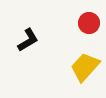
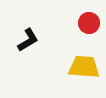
yellow trapezoid: moved 1 px left; rotated 52 degrees clockwise
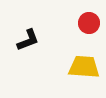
black L-shape: rotated 10 degrees clockwise
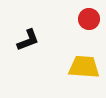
red circle: moved 4 px up
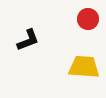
red circle: moved 1 px left
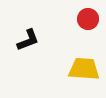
yellow trapezoid: moved 2 px down
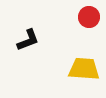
red circle: moved 1 px right, 2 px up
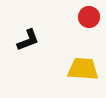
yellow trapezoid: moved 1 px left
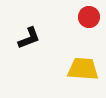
black L-shape: moved 1 px right, 2 px up
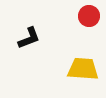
red circle: moved 1 px up
